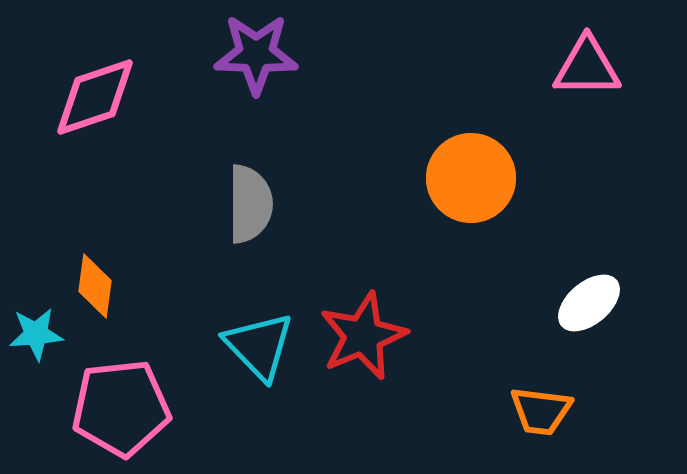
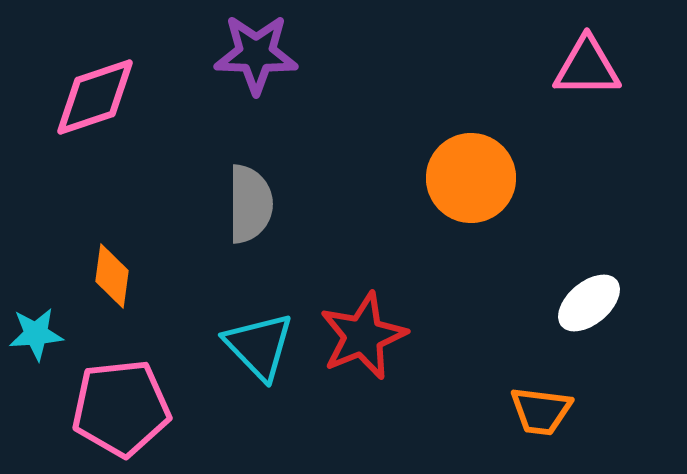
orange diamond: moved 17 px right, 10 px up
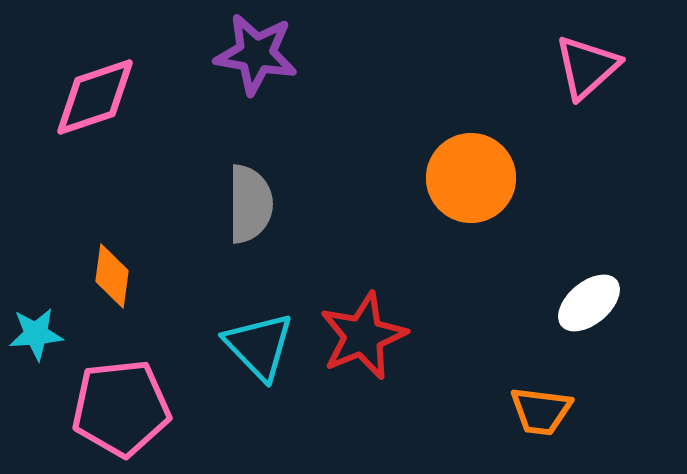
purple star: rotated 8 degrees clockwise
pink triangle: rotated 42 degrees counterclockwise
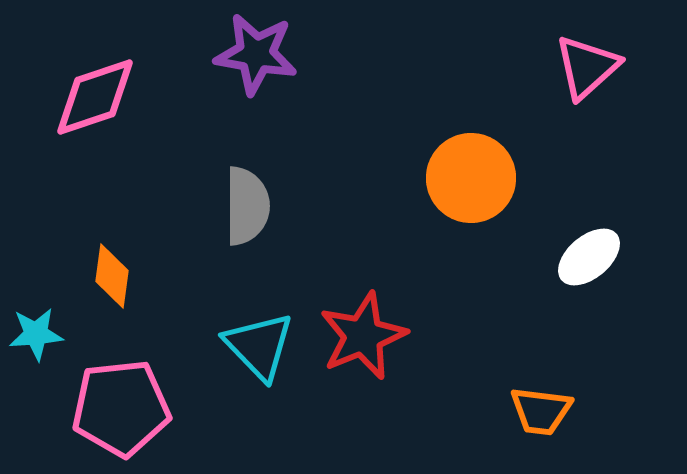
gray semicircle: moved 3 px left, 2 px down
white ellipse: moved 46 px up
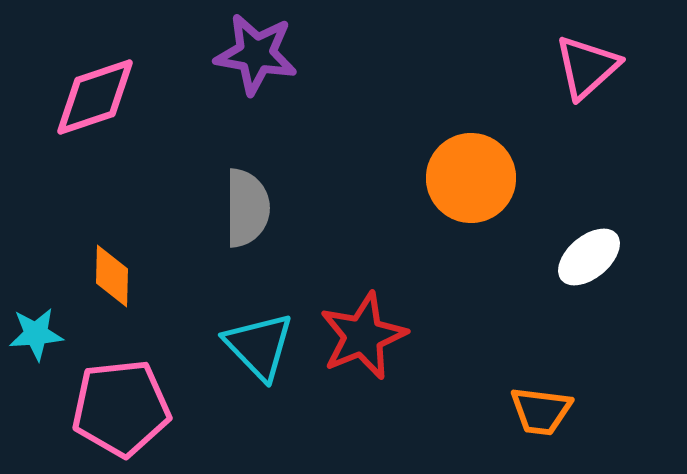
gray semicircle: moved 2 px down
orange diamond: rotated 6 degrees counterclockwise
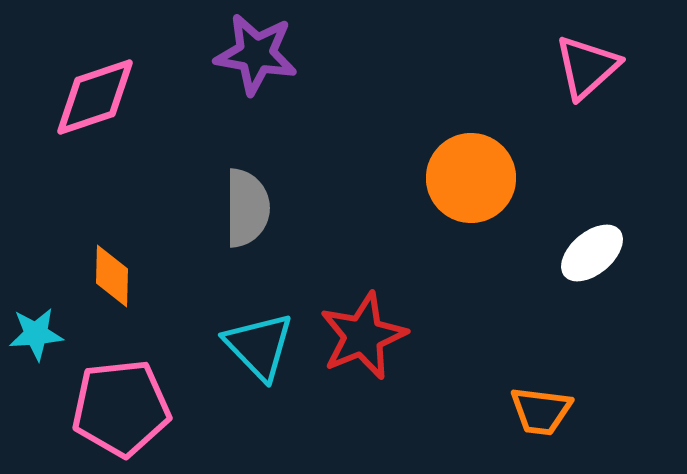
white ellipse: moved 3 px right, 4 px up
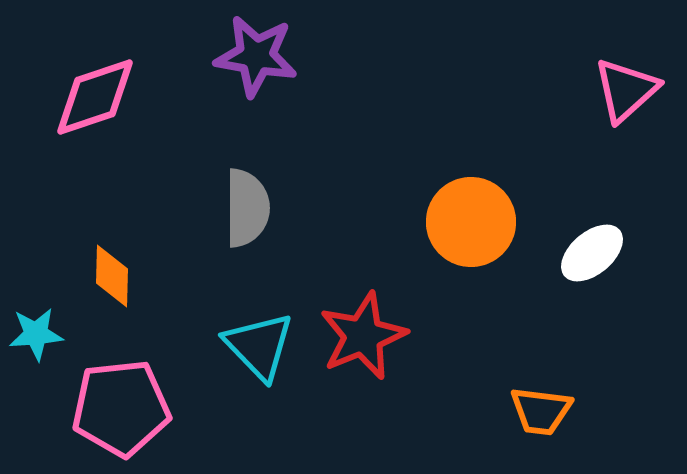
purple star: moved 2 px down
pink triangle: moved 39 px right, 23 px down
orange circle: moved 44 px down
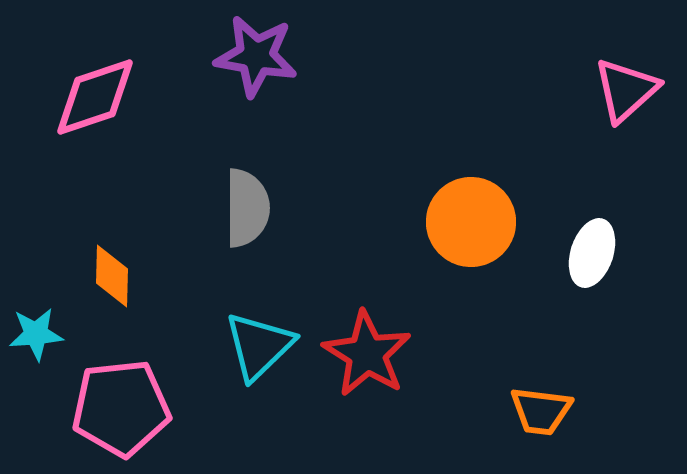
white ellipse: rotated 32 degrees counterclockwise
red star: moved 4 px right, 18 px down; rotated 18 degrees counterclockwise
cyan triangle: rotated 30 degrees clockwise
